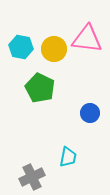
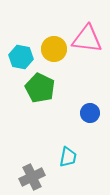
cyan hexagon: moved 10 px down
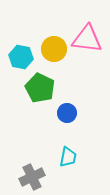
blue circle: moved 23 px left
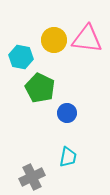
yellow circle: moved 9 px up
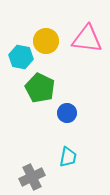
yellow circle: moved 8 px left, 1 px down
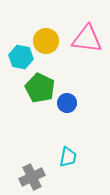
blue circle: moved 10 px up
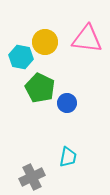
yellow circle: moved 1 px left, 1 px down
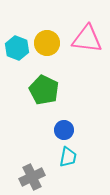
yellow circle: moved 2 px right, 1 px down
cyan hexagon: moved 4 px left, 9 px up; rotated 10 degrees clockwise
green pentagon: moved 4 px right, 2 px down
blue circle: moved 3 px left, 27 px down
